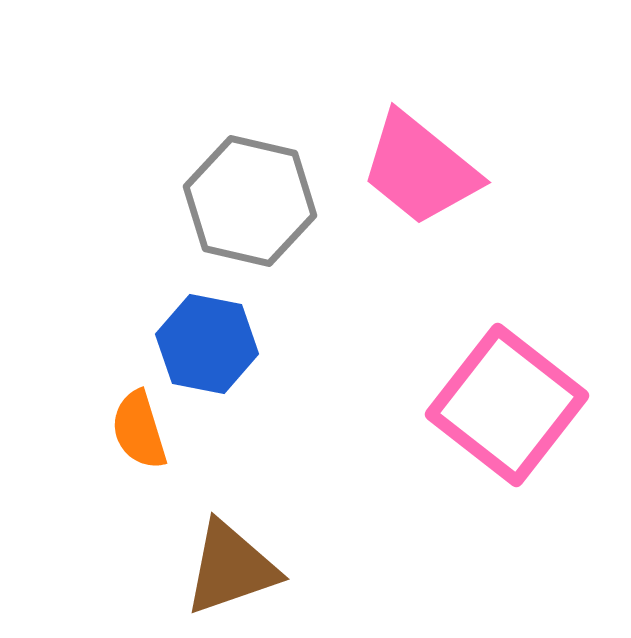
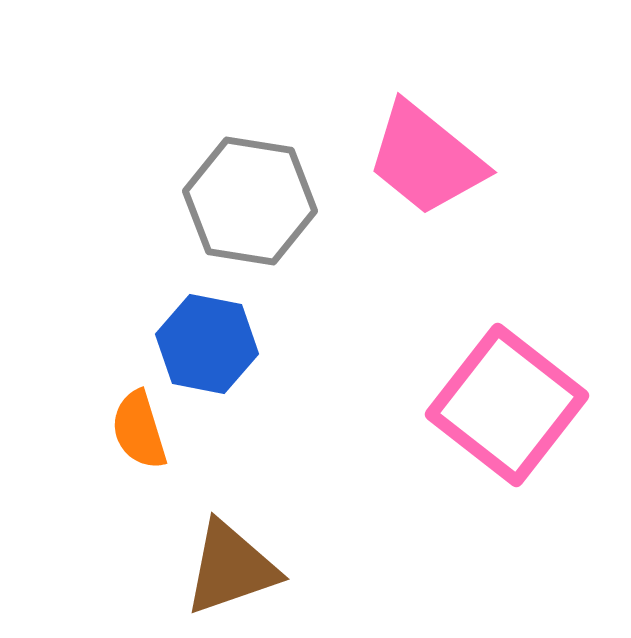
pink trapezoid: moved 6 px right, 10 px up
gray hexagon: rotated 4 degrees counterclockwise
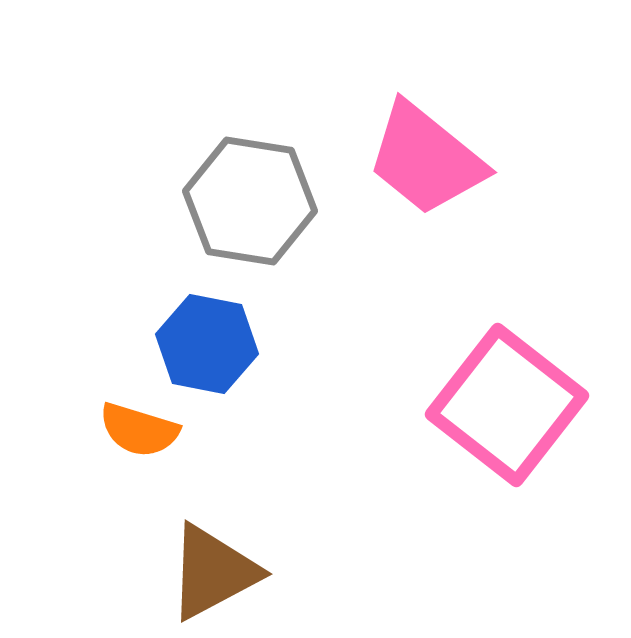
orange semicircle: rotated 56 degrees counterclockwise
brown triangle: moved 18 px left, 4 px down; rotated 9 degrees counterclockwise
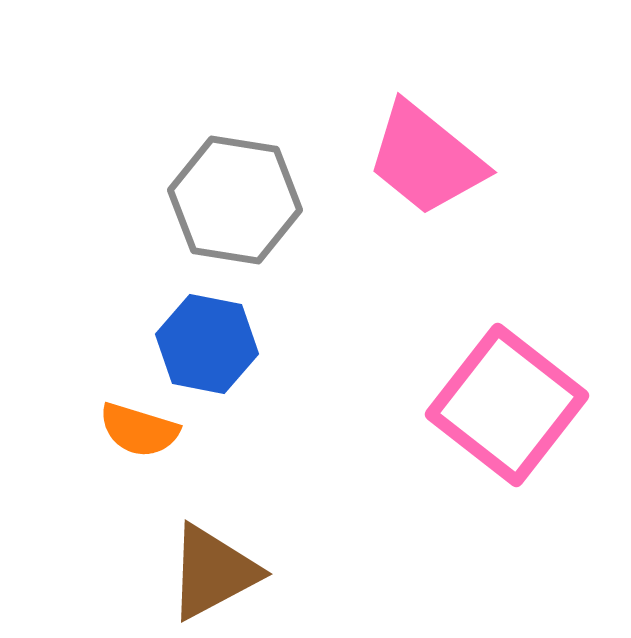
gray hexagon: moved 15 px left, 1 px up
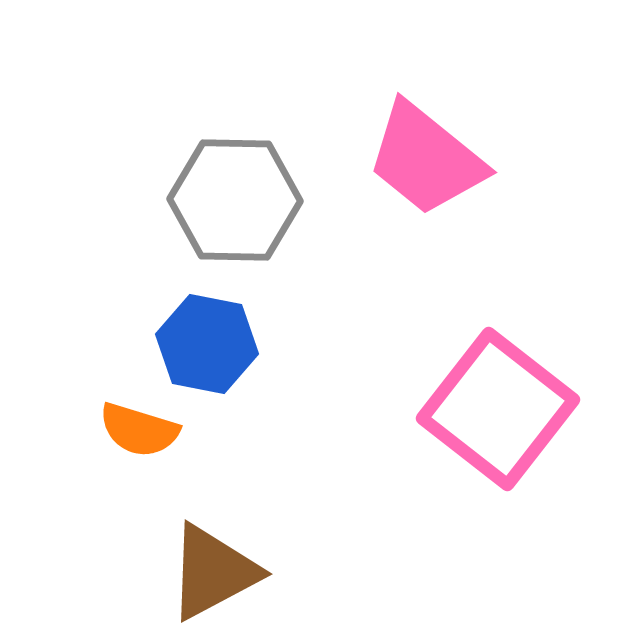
gray hexagon: rotated 8 degrees counterclockwise
pink square: moved 9 px left, 4 px down
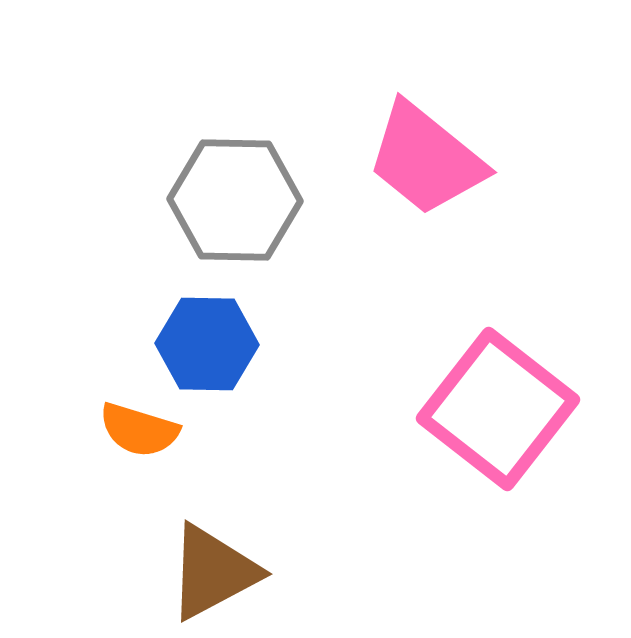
blue hexagon: rotated 10 degrees counterclockwise
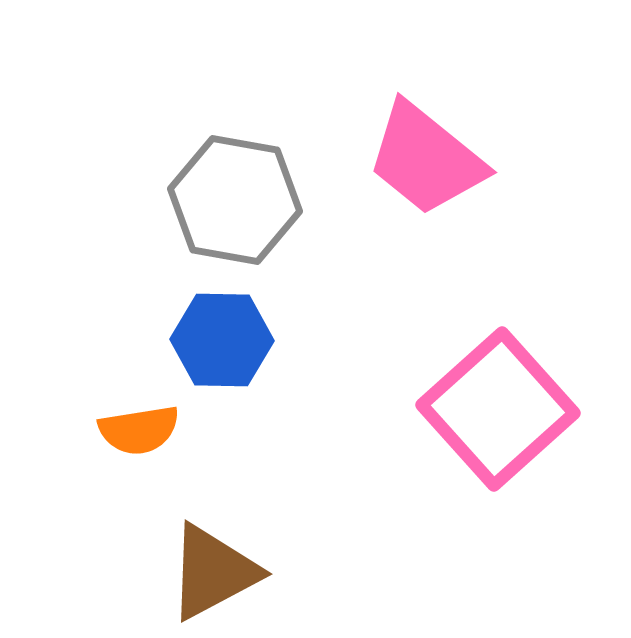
gray hexagon: rotated 9 degrees clockwise
blue hexagon: moved 15 px right, 4 px up
pink square: rotated 10 degrees clockwise
orange semicircle: rotated 26 degrees counterclockwise
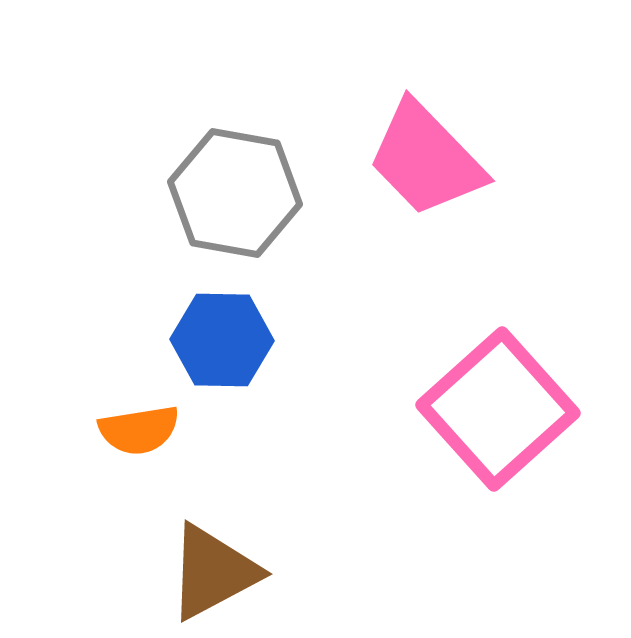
pink trapezoid: rotated 7 degrees clockwise
gray hexagon: moved 7 px up
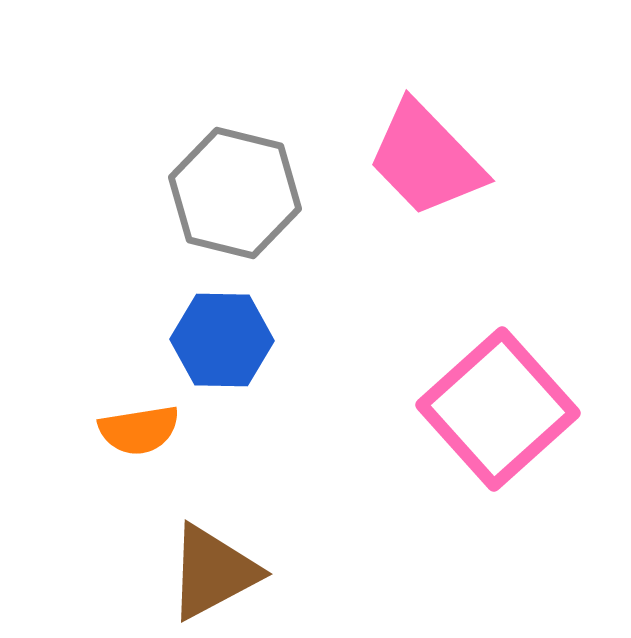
gray hexagon: rotated 4 degrees clockwise
